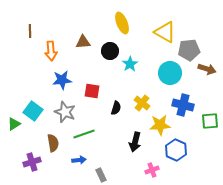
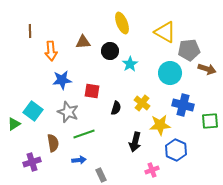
gray star: moved 3 px right
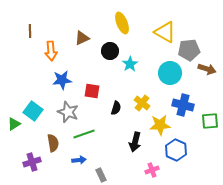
brown triangle: moved 1 px left, 4 px up; rotated 21 degrees counterclockwise
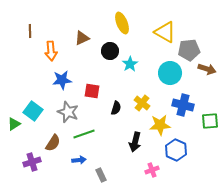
brown semicircle: rotated 42 degrees clockwise
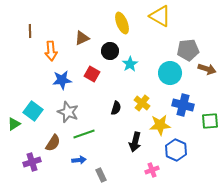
yellow triangle: moved 5 px left, 16 px up
gray pentagon: moved 1 px left
red square: moved 17 px up; rotated 21 degrees clockwise
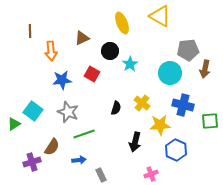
brown arrow: moved 2 px left; rotated 84 degrees clockwise
brown semicircle: moved 1 px left, 4 px down
pink cross: moved 1 px left, 4 px down
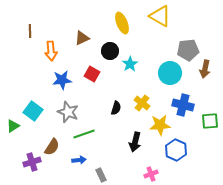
green triangle: moved 1 px left, 2 px down
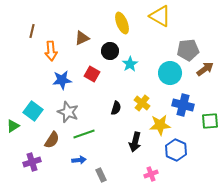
brown line: moved 2 px right; rotated 16 degrees clockwise
brown arrow: rotated 138 degrees counterclockwise
brown semicircle: moved 7 px up
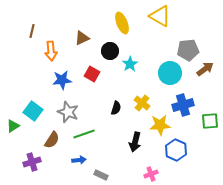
blue cross: rotated 30 degrees counterclockwise
gray rectangle: rotated 40 degrees counterclockwise
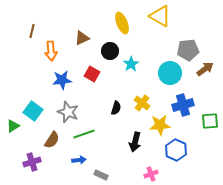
cyan star: moved 1 px right
